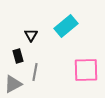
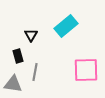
gray triangle: rotated 36 degrees clockwise
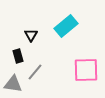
gray line: rotated 30 degrees clockwise
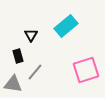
pink square: rotated 16 degrees counterclockwise
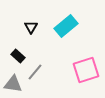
black triangle: moved 8 px up
black rectangle: rotated 32 degrees counterclockwise
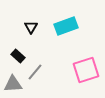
cyan rectangle: rotated 20 degrees clockwise
gray triangle: rotated 12 degrees counterclockwise
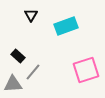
black triangle: moved 12 px up
gray line: moved 2 px left
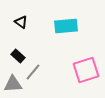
black triangle: moved 10 px left, 7 px down; rotated 24 degrees counterclockwise
cyan rectangle: rotated 15 degrees clockwise
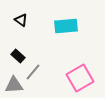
black triangle: moved 2 px up
pink square: moved 6 px left, 8 px down; rotated 12 degrees counterclockwise
gray triangle: moved 1 px right, 1 px down
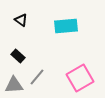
gray line: moved 4 px right, 5 px down
